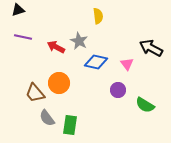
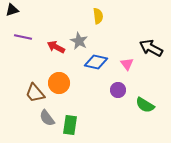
black triangle: moved 6 px left
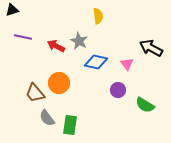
red arrow: moved 1 px up
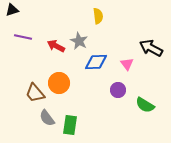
blue diamond: rotated 15 degrees counterclockwise
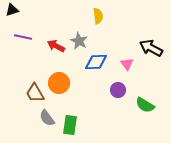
brown trapezoid: rotated 10 degrees clockwise
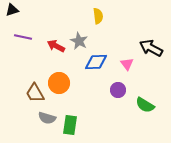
gray semicircle: rotated 36 degrees counterclockwise
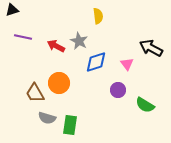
blue diamond: rotated 15 degrees counterclockwise
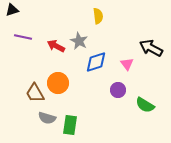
orange circle: moved 1 px left
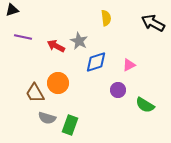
yellow semicircle: moved 8 px right, 2 px down
black arrow: moved 2 px right, 25 px up
pink triangle: moved 2 px right, 1 px down; rotated 40 degrees clockwise
green rectangle: rotated 12 degrees clockwise
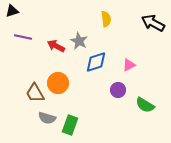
black triangle: moved 1 px down
yellow semicircle: moved 1 px down
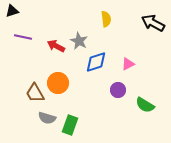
pink triangle: moved 1 px left, 1 px up
